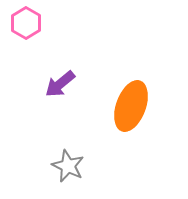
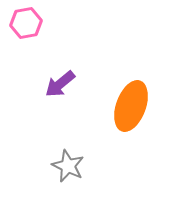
pink hexagon: rotated 20 degrees clockwise
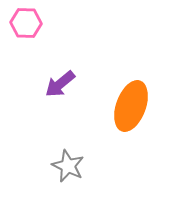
pink hexagon: rotated 12 degrees clockwise
